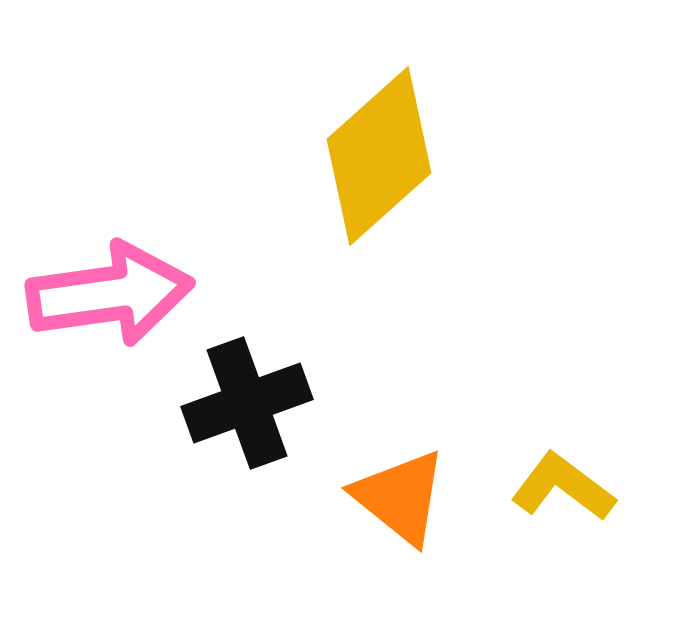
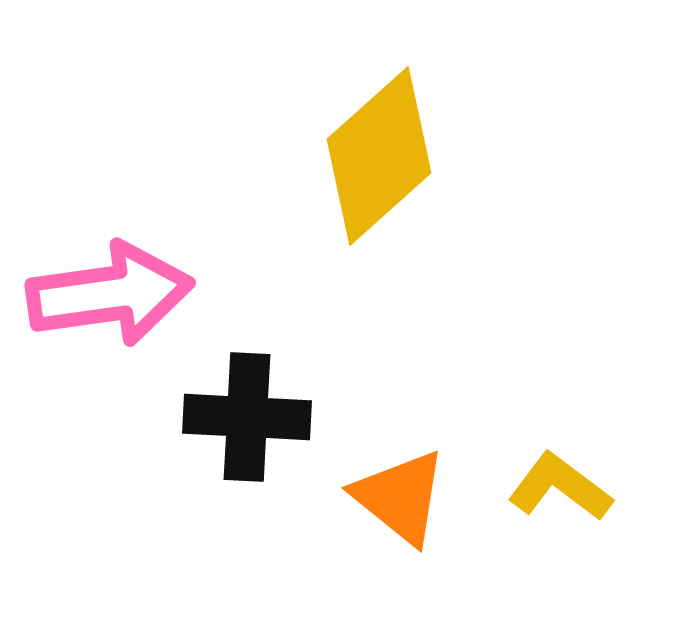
black cross: moved 14 px down; rotated 23 degrees clockwise
yellow L-shape: moved 3 px left
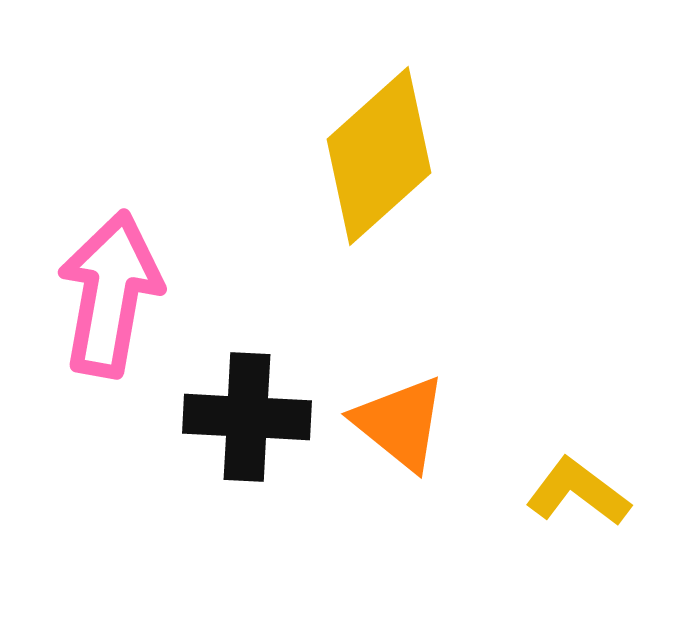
pink arrow: rotated 72 degrees counterclockwise
yellow L-shape: moved 18 px right, 5 px down
orange triangle: moved 74 px up
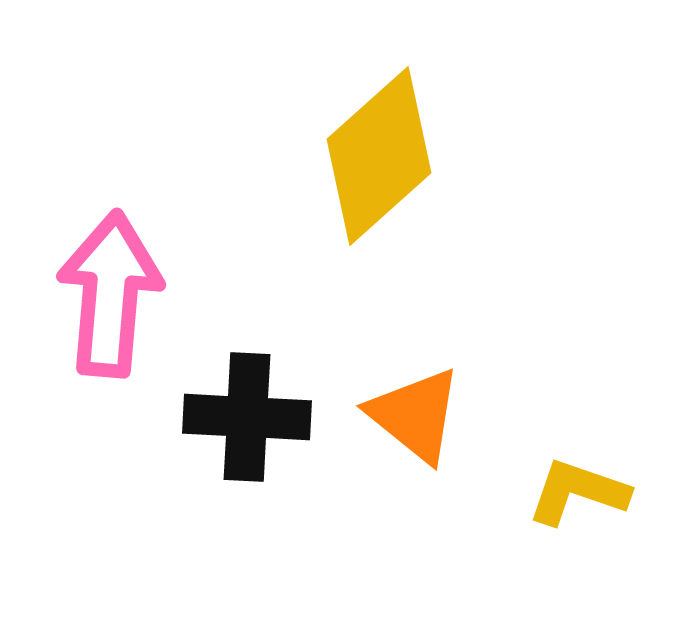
pink arrow: rotated 5 degrees counterclockwise
orange triangle: moved 15 px right, 8 px up
yellow L-shape: rotated 18 degrees counterclockwise
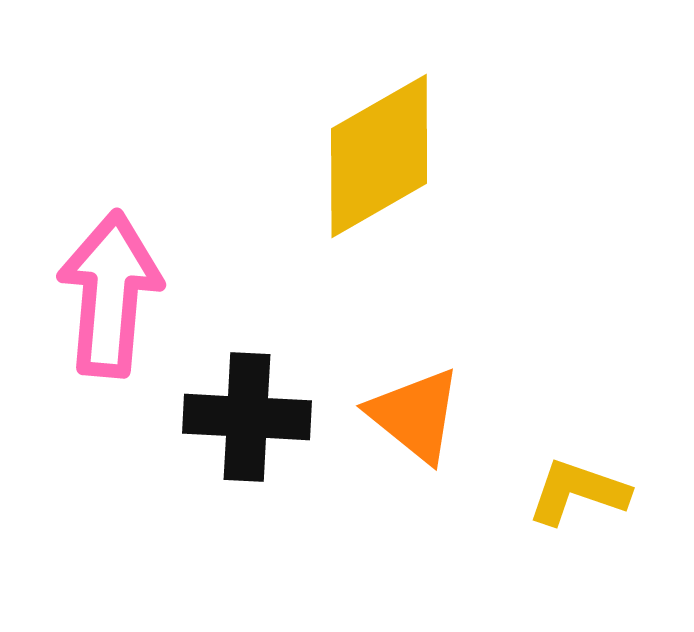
yellow diamond: rotated 12 degrees clockwise
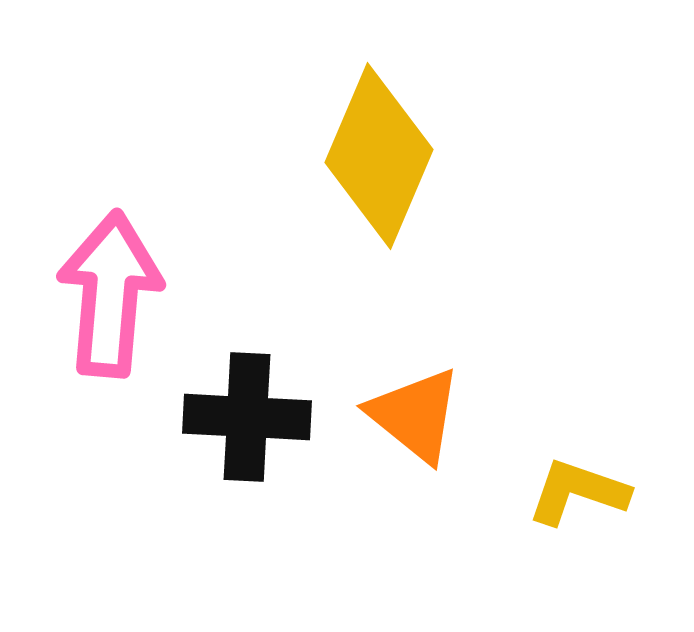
yellow diamond: rotated 37 degrees counterclockwise
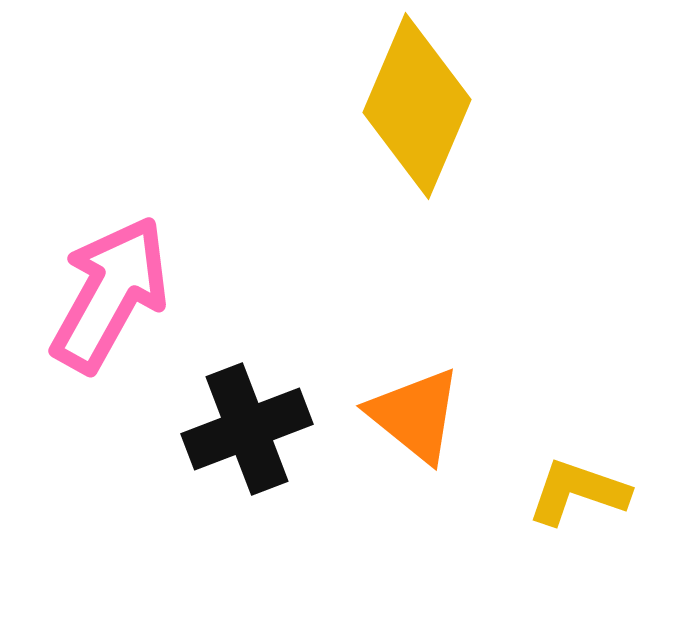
yellow diamond: moved 38 px right, 50 px up
pink arrow: rotated 24 degrees clockwise
black cross: moved 12 px down; rotated 24 degrees counterclockwise
